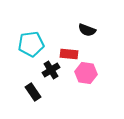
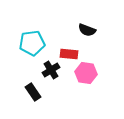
cyan pentagon: moved 1 px right, 1 px up
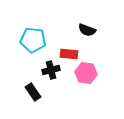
cyan pentagon: moved 1 px right, 3 px up; rotated 15 degrees clockwise
black cross: rotated 18 degrees clockwise
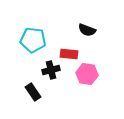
pink hexagon: moved 1 px right, 1 px down
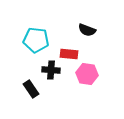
cyan pentagon: moved 3 px right
black cross: rotated 18 degrees clockwise
black rectangle: moved 2 px left, 3 px up
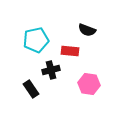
cyan pentagon: rotated 20 degrees counterclockwise
red rectangle: moved 1 px right, 3 px up
black cross: rotated 18 degrees counterclockwise
pink hexagon: moved 2 px right, 10 px down
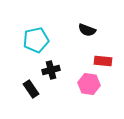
red rectangle: moved 33 px right, 10 px down
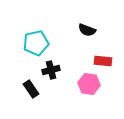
cyan pentagon: moved 3 px down
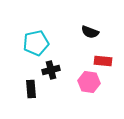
black semicircle: moved 3 px right, 2 px down
pink hexagon: moved 2 px up
black rectangle: rotated 30 degrees clockwise
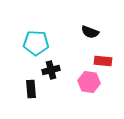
cyan pentagon: rotated 15 degrees clockwise
